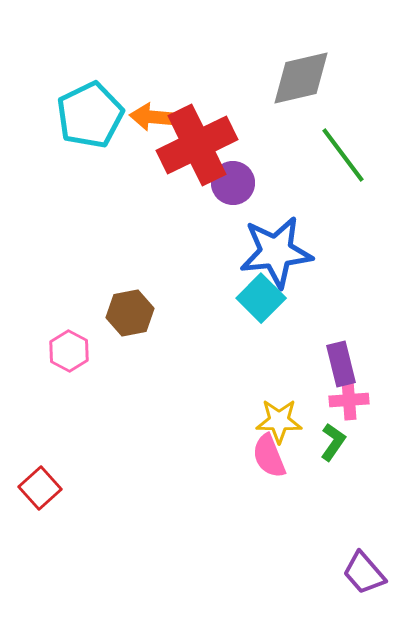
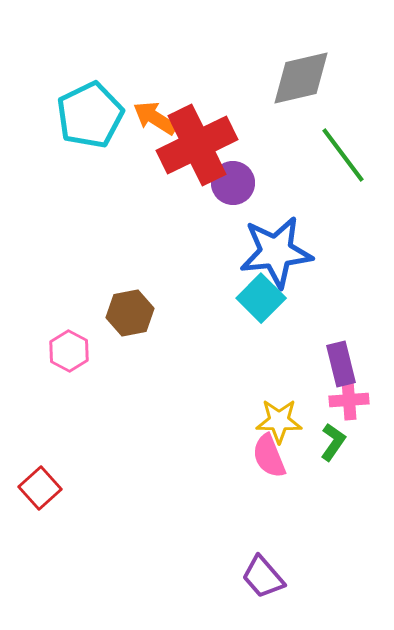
orange arrow: moved 2 px right, 1 px down; rotated 27 degrees clockwise
purple trapezoid: moved 101 px left, 4 px down
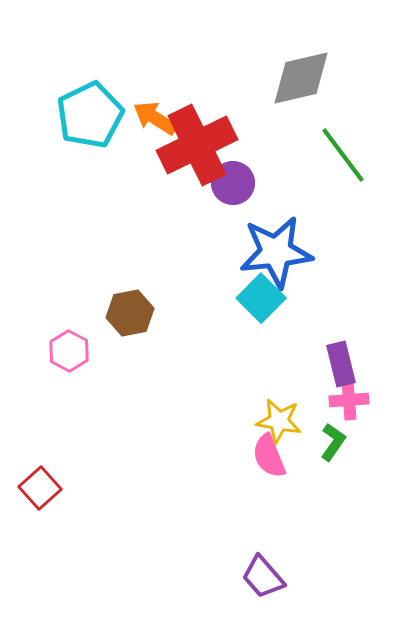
yellow star: rotated 9 degrees clockwise
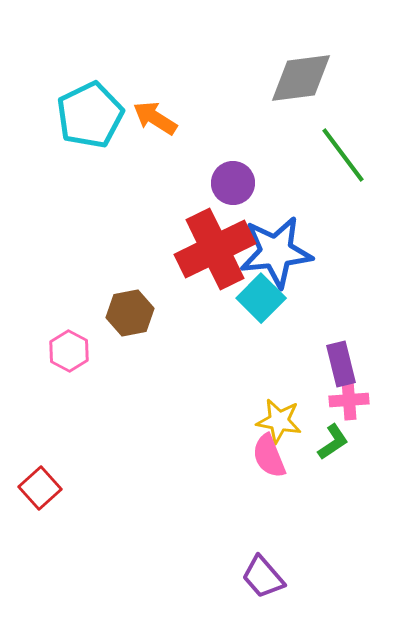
gray diamond: rotated 6 degrees clockwise
red cross: moved 18 px right, 104 px down
green L-shape: rotated 21 degrees clockwise
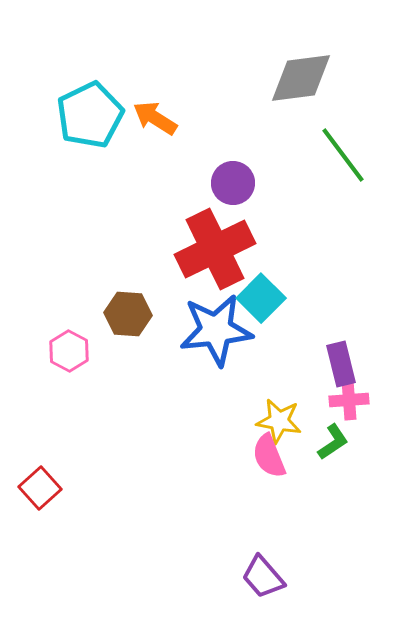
blue star: moved 60 px left, 78 px down
brown hexagon: moved 2 px left, 1 px down; rotated 15 degrees clockwise
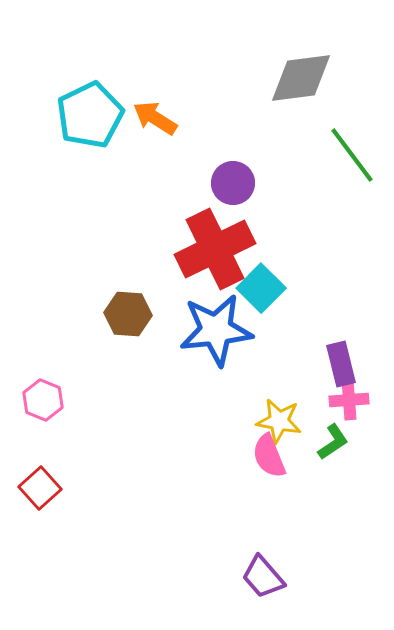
green line: moved 9 px right
cyan square: moved 10 px up
pink hexagon: moved 26 px left, 49 px down; rotated 6 degrees counterclockwise
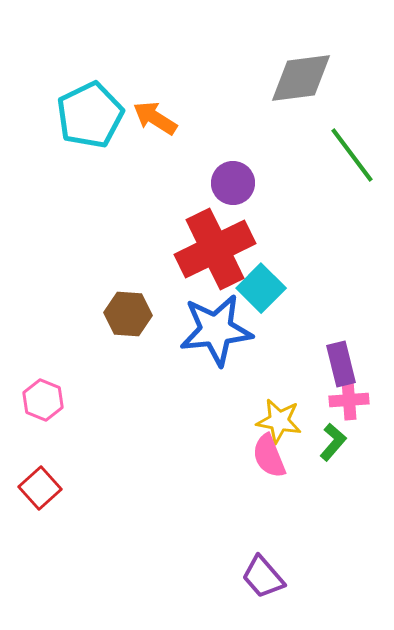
green L-shape: rotated 15 degrees counterclockwise
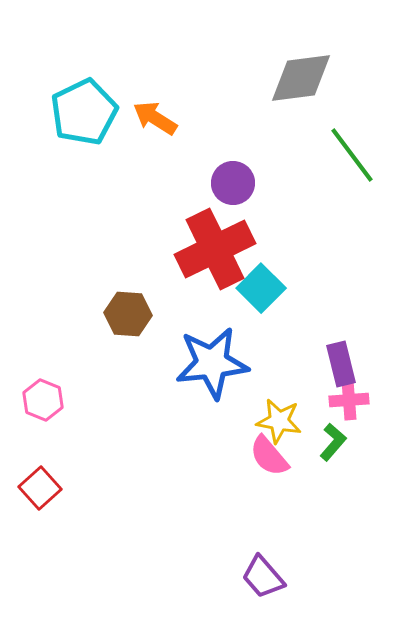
cyan pentagon: moved 6 px left, 3 px up
blue star: moved 4 px left, 33 px down
pink semicircle: rotated 18 degrees counterclockwise
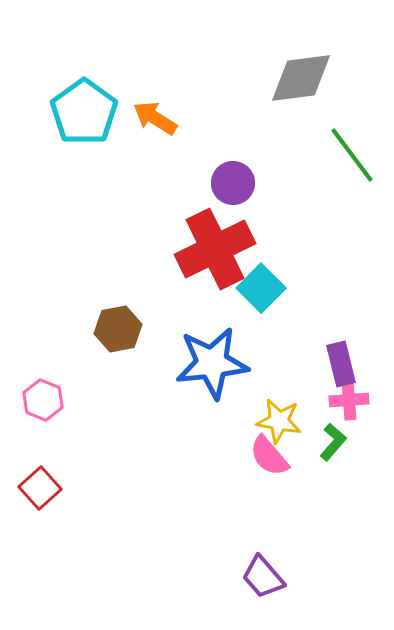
cyan pentagon: rotated 10 degrees counterclockwise
brown hexagon: moved 10 px left, 15 px down; rotated 15 degrees counterclockwise
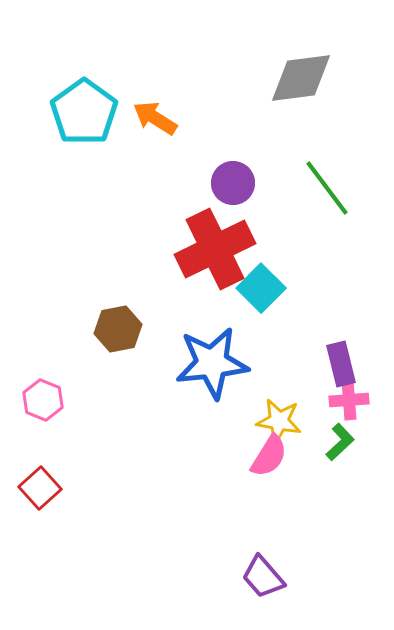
green line: moved 25 px left, 33 px down
green L-shape: moved 7 px right; rotated 6 degrees clockwise
pink semicircle: rotated 108 degrees counterclockwise
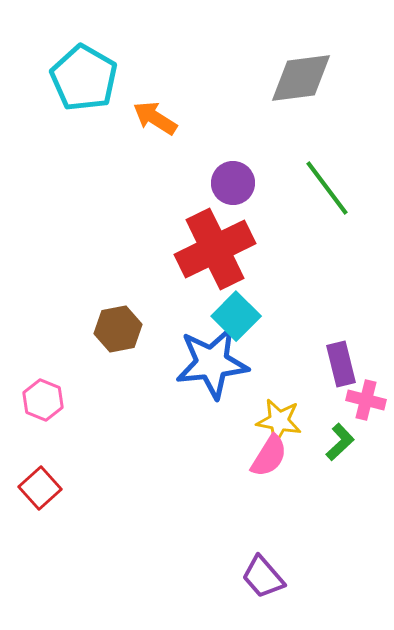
cyan pentagon: moved 34 px up; rotated 6 degrees counterclockwise
cyan square: moved 25 px left, 28 px down
pink cross: moved 17 px right; rotated 18 degrees clockwise
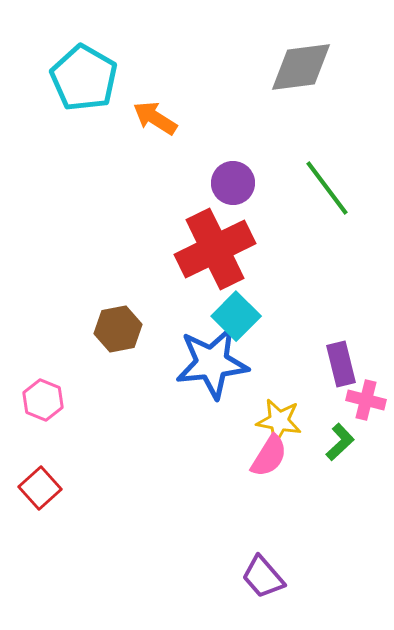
gray diamond: moved 11 px up
